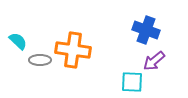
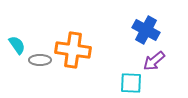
blue cross: rotated 8 degrees clockwise
cyan semicircle: moved 1 px left, 4 px down; rotated 12 degrees clockwise
cyan square: moved 1 px left, 1 px down
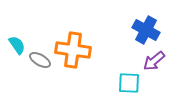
gray ellipse: rotated 30 degrees clockwise
cyan square: moved 2 px left
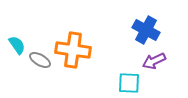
purple arrow: rotated 15 degrees clockwise
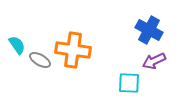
blue cross: moved 3 px right
